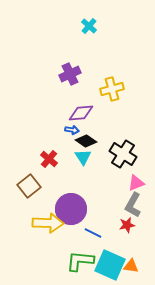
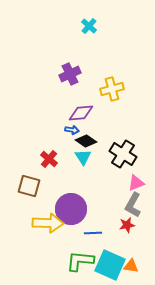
brown square: rotated 35 degrees counterclockwise
blue line: rotated 30 degrees counterclockwise
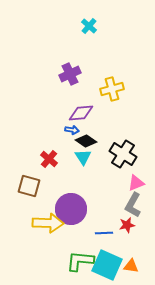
blue line: moved 11 px right
cyan square: moved 3 px left
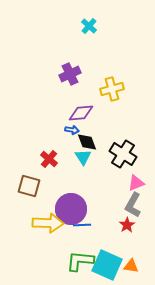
black diamond: moved 1 px right, 1 px down; rotated 35 degrees clockwise
red star: rotated 21 degrees counterclockwise
blue line: moved 22 px left, 8 px up
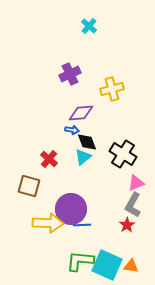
cyan triangle: rotated 24 degrees clockwise
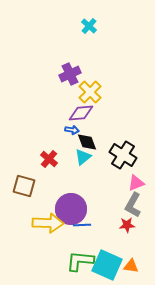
yellow cross: moved 22 px left, 3 px down; rotated 30 degrees counterclockwise
black cross: moved 1 px down
brown square: moved 5 px left
red star: rotated 28 degrees clockwise
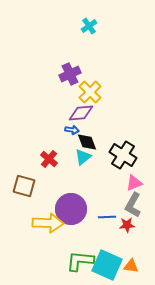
cyan cross: rotated 14 degrees clockwise
pink triangle: moved 2 px left
blue line: moved 25 px right, 8 px up
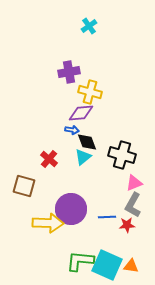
purple cross: moved 1 px left, 2 px up; rotated 15 degrees clockwise
yellow cross: rotated 30 degrees counterclockwise
black cross: moved 1 px left; rotated 16 degrees counterclockwise
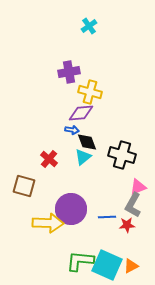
pink triangle: moved 4 px right, 4 px down
orange triangle: rotated 35 degrees counterclockwise
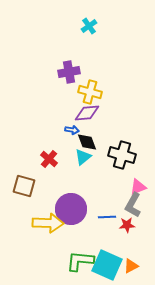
purple diamond: moved 6 px right
